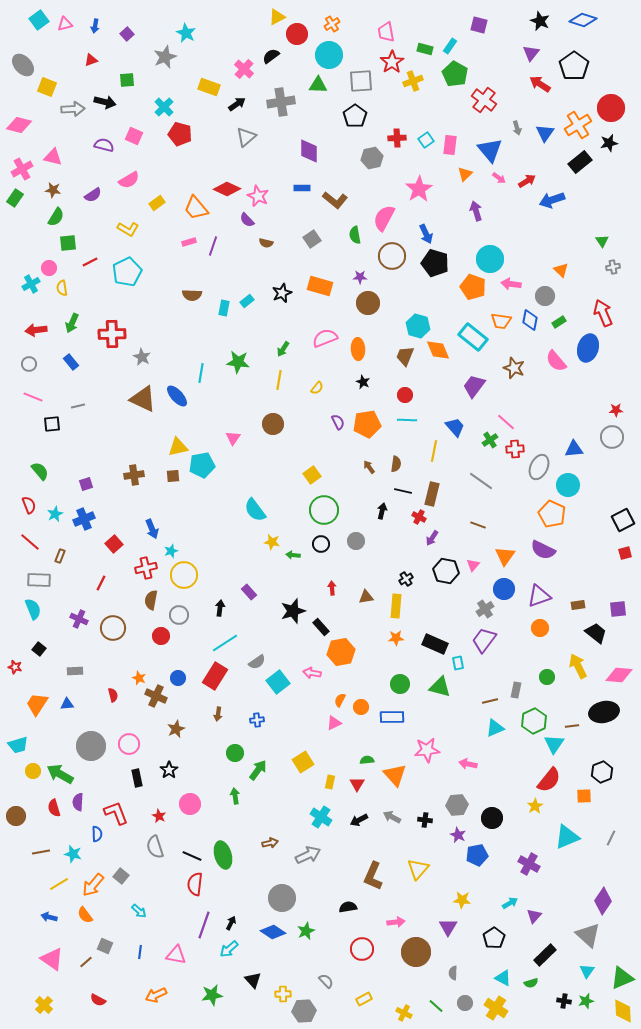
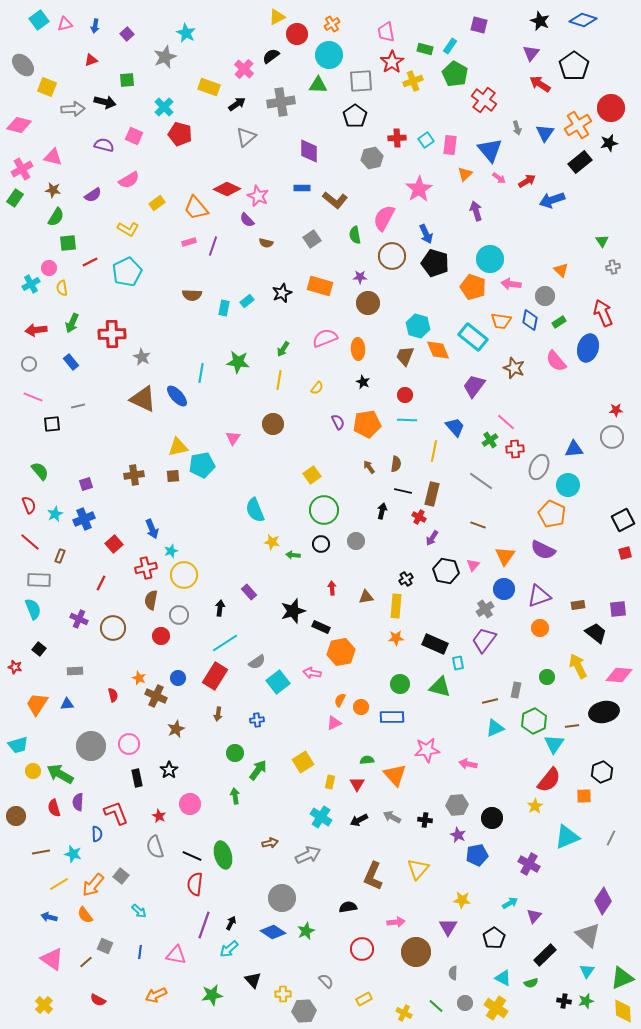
cyan semicircle at (255, 510): rotated 15 degrees clockwise
black rectangle at (321, 627): rotated 24 degrees counterclockwise
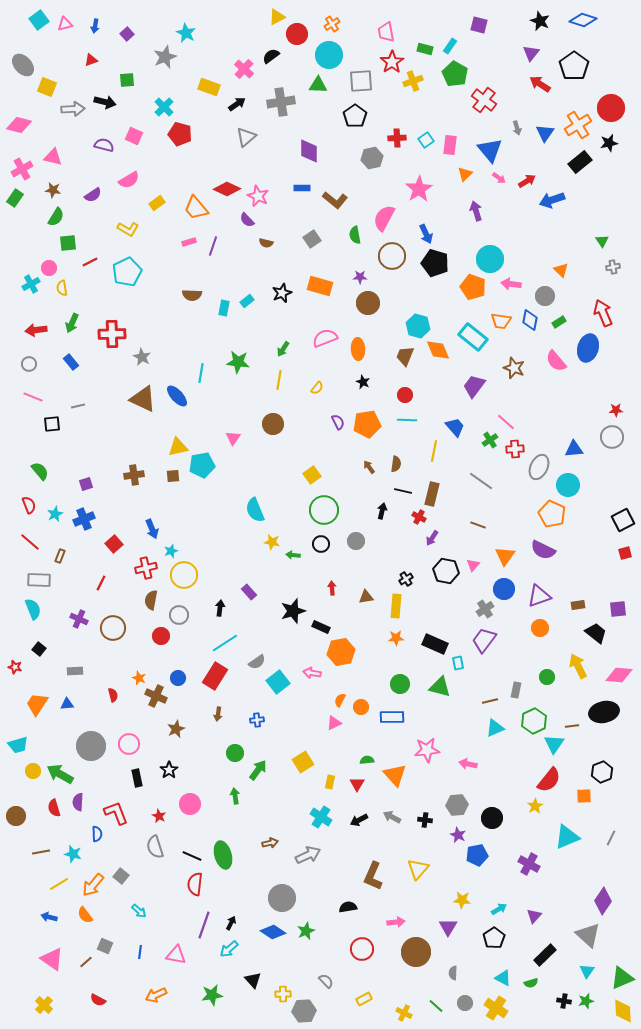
cyan arrow at (510, 903): moved 11 px left, 6 px down
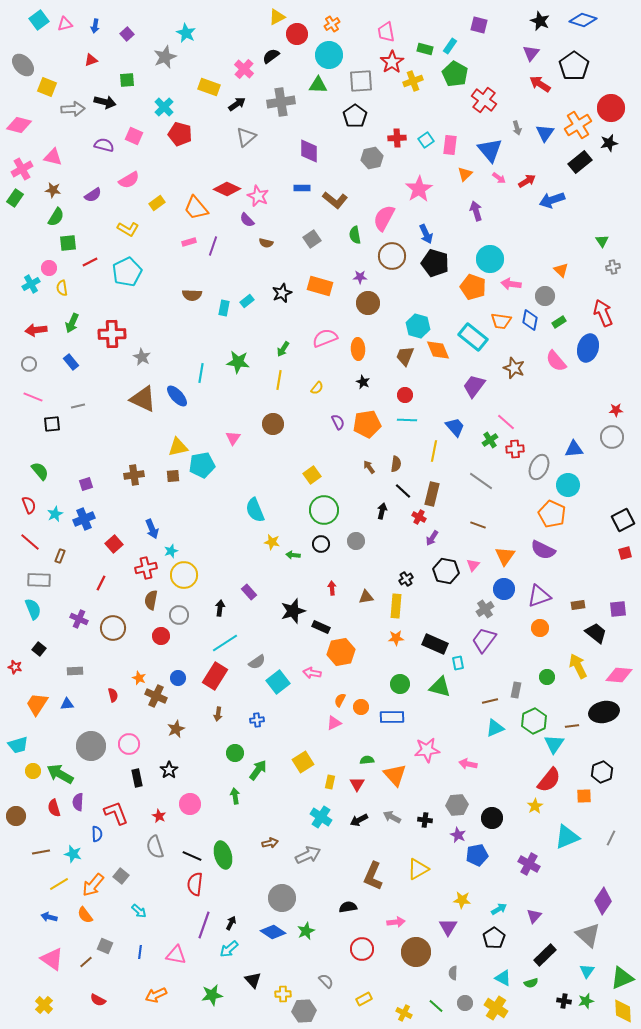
black line at (403, 491): rotated 30 degrees clockwise
yellow triangle at (418, 869): rotated 20 degrees clockwise
